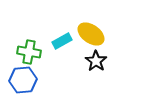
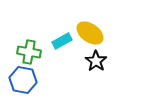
yellow ellipse: moved 1 px left, 1 px up
blue hexagon: rotated 16 degrees clockwise
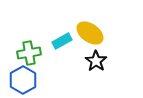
green cross: moved 1 px down; rotated 20 degrees counterclockwise
blue hexagon: rotated 20 degrees clockwise
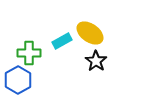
green cross: rotated 10 degrees clockwise
blue hexagon: moved 5 px left
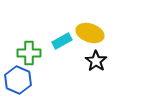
yellow ellipse: rotated 16 degrees counterclockwise
blue hexagon: rotated 8 degrees counterclockwise
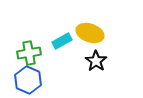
green cross: rotated 10 degrees counterclockwise
blue hexagon: moved 10 px right
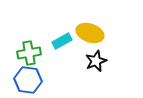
black star: rotated 15 degrees clockwise
blue hexagon: rotated 16 degrees counterclockwise
